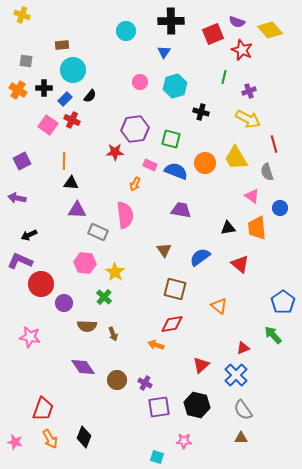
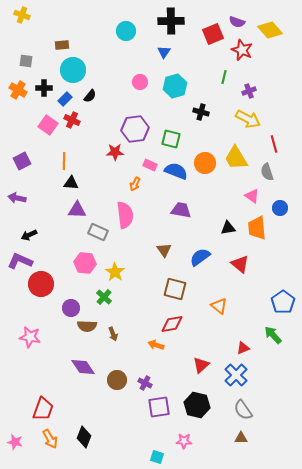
purple circle at (64, 303): moved 7 px right, 5 px down
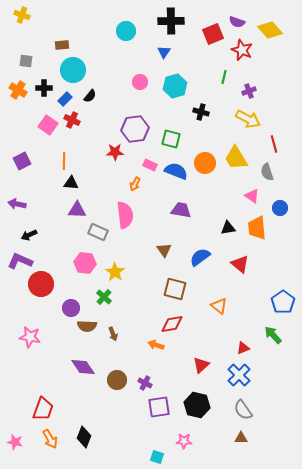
purple arrow at (17, 198): moved 6 px down
blue cross at (236, 375): moved 3 px right
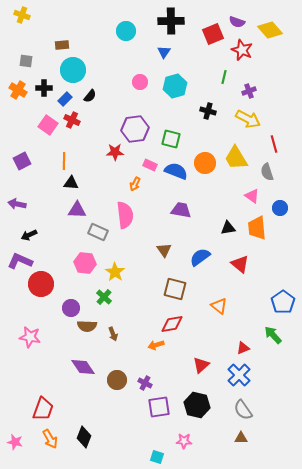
black cross at (201, 112): moved 7 px right, 1 px up
orange arrow at (156, 345): rotated 35 degrees counterclockwise
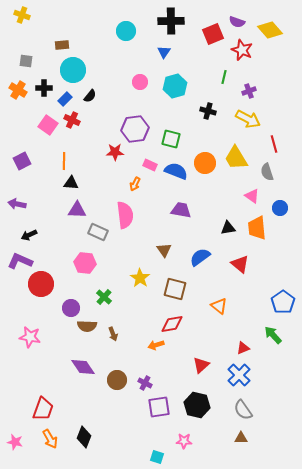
yellow star at (115, 272): moved 25 px right, 6 px down
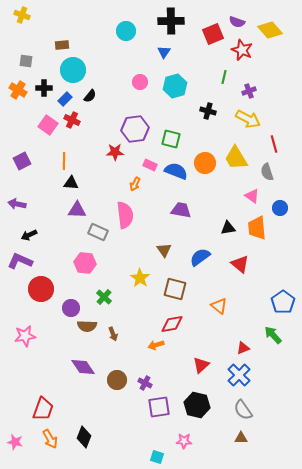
red circle at (41, 284): moved 5 px down
pink star at (30, 337): moved 5 px left, 1 px up; rotated 20 degrees counterclockwise
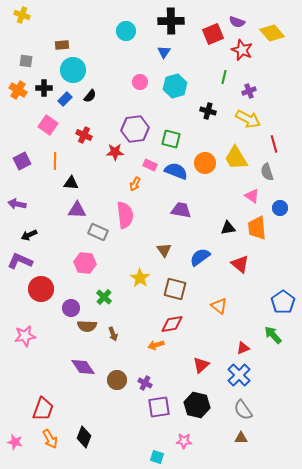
yellow diamond at (270, 30): moved 2 px right, 3 px down
red cross at (72, 120): moved 12 px right, 15 px down
orange line at (64, 161): moved 9 px left
